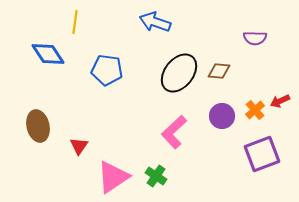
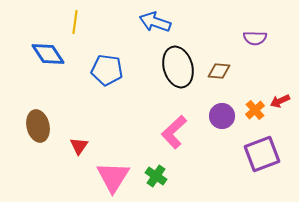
black ellipse: moved 1 px left, 6 px up; rotated 54 degrees counterclockwise
pink triangle: rotated 24 degrees counterclockwise
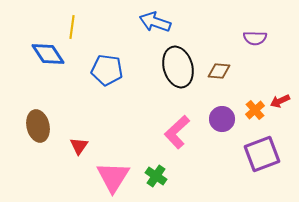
yellow line: moved 3 px left, 5 px down
purple circle: moved 3 px down
pink L-shape: moved 3 px right
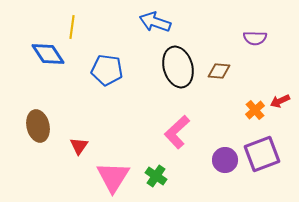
purple circle: moved 3 px right, 41 px down
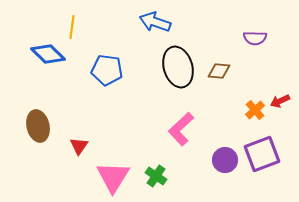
blue diamond: rotated 12 degrees counterclockwise
pink L-shape: moved 4 px right, 3 px up
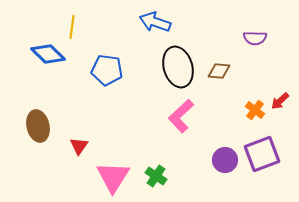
red arrow: rotated 18 degrees counterclockwise
orange cross: rotated 12 degrees counterclockwise
pink L-shape: moved 13 px up
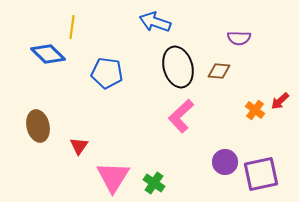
purple semicircle: moved 16 px left
blue pentagon: moved 3 px down
purple square: moved 1 px left, 20 px down; rotated 9 degrees clockwise
purple circle: moved 2 px down
green cross: moved 2 px left, 7 px down
